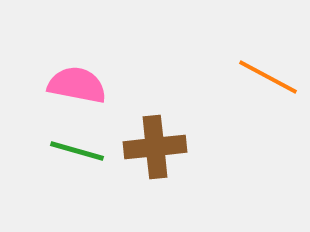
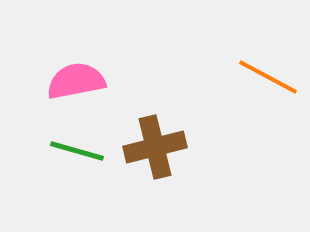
pink semicircle: moved 1 px left, 4 px up; rotated 22 degrees counterclockwise
brown cross: rotated 8 degrees counterclockwise
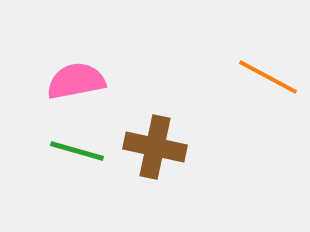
brown cross: rotated 26 degrees clockwise
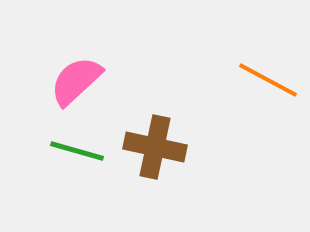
orange line: moved 3 px down
pink semicircle: rotated 32 degrees counterclockwise
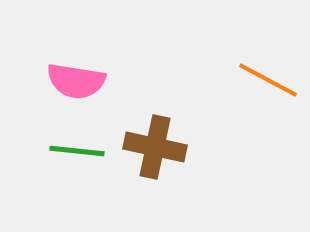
pink semicircle: rotated 128 degrees counterclockwise
green line: rotated 10 degrees counterclockwise
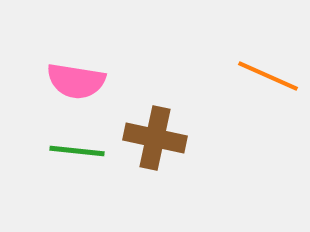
orange line: moved 4 px up; rotated 4 degrees counterclockwise
brown cross: moved 9 px up
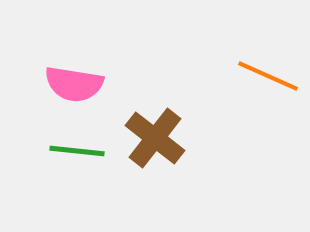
pink semicircle: moved 2 px left, 3 px down
brown cross: rotated 26 degrees clockwise
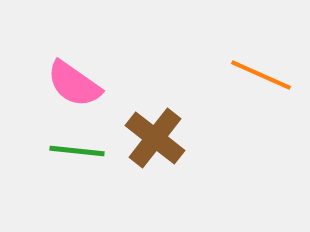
orange line: moved 7 px left, 1 px up
pink semicircle: rotated 26 degrees clockwise
